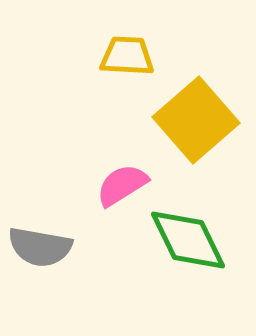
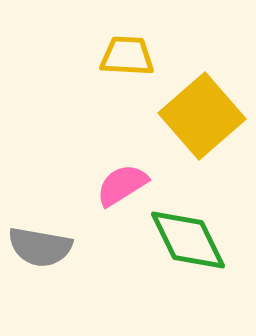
yellow square: moved 6 px right, 4 px up
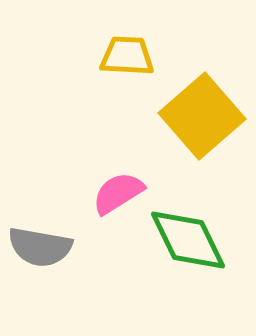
pink semicircle: moved 4 px left, 8 px down
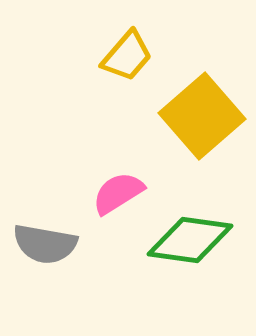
yellow trapezoid: rotated 128 degrees clockwise
green diamond: moved 2 px right; rotated 56 degrees counterclockwise
gray semicircle: moved 5 px right, 3 px up
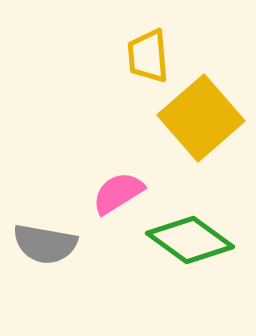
yellow trapezoid: moved 21 px right; rotated 134 degrees clockwise
yellow square: moved 1 px left, 2 px down
green diamond: rotated 28 degrees clockwise
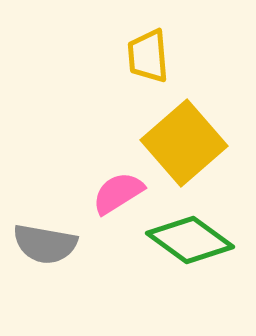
yellow square: moved 17 px left, 25 px down
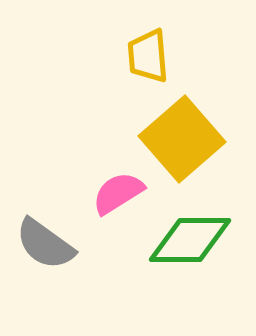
yellow square: moved 2 px left, 4 px up
green diamond: rotated 36 degrees counterclockwise
gray semicircle: rotated 26 degrees clockwise
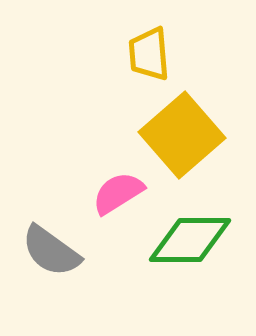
yellow trapezoid: moved 1 px right, 2 px up
yellow square: moved 4 px up
gray semicircle: moved 6 px right, 7 px down
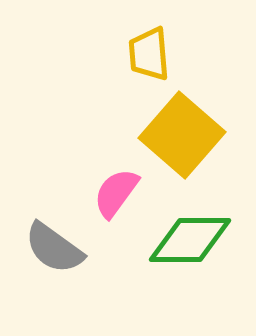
yellow square: rotated 8 degrees counterclockwise
pink semicircle: moved 2 px left; rotated 22 degrees counterclockwise
gray semicircle: moved 3 px right, 3 px up
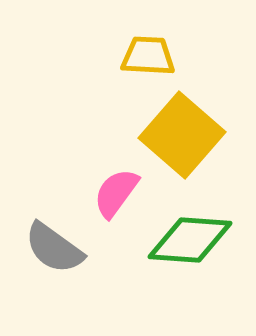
yellow trapezoid: moved 1 px left, 2 px down; rotated 98 degrees clockwise
green diamond: rotated 4 degrees clockwise
